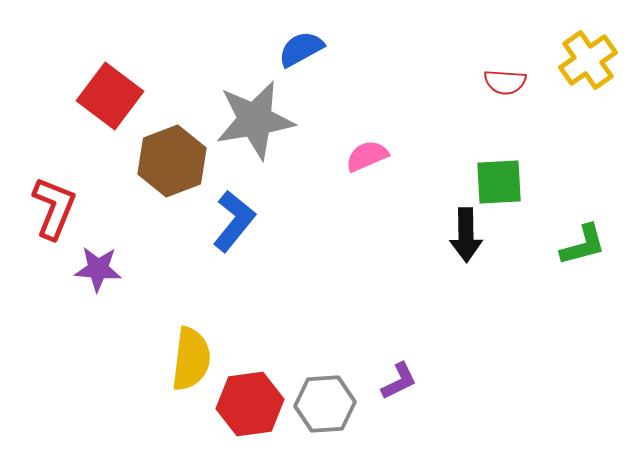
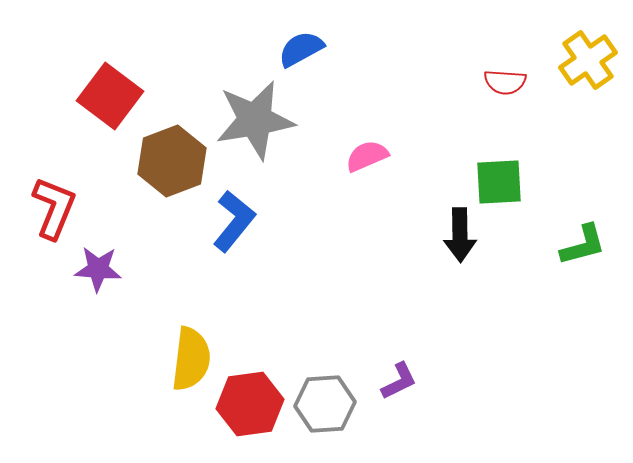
black arrow: moved 6 px left
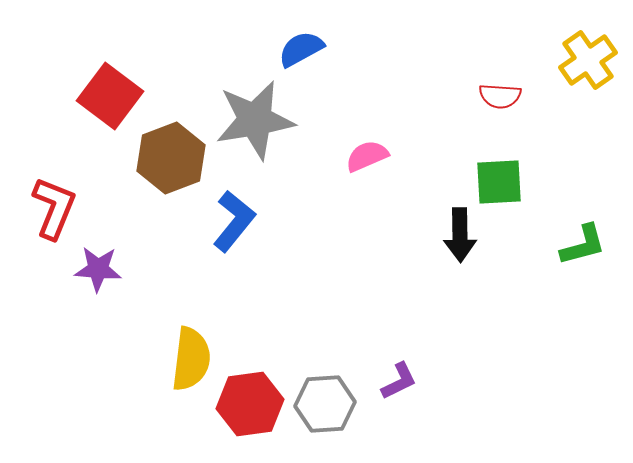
red semicircle: moved 5 px left, 14 px down
brown hexagon: moved 1 px left, 3 px up
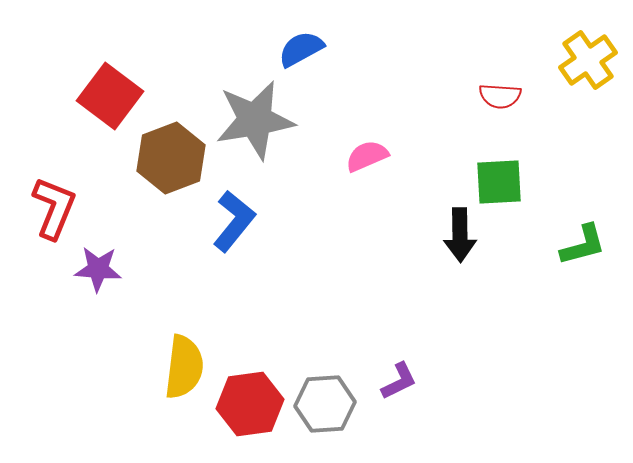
yellow semicircle: moved 7 px left, 8 px down
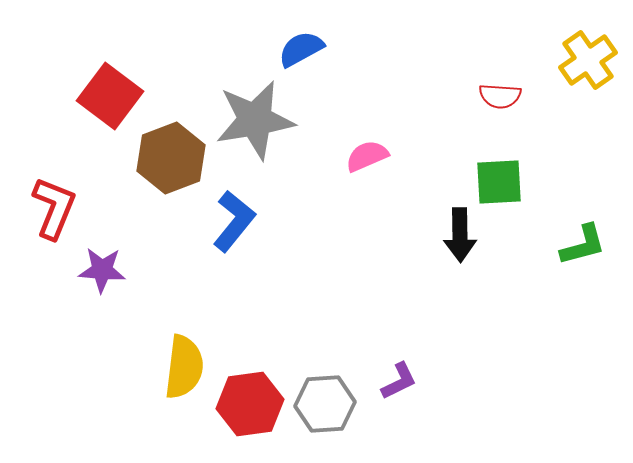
purple star: moved 4 px right, 1 px down
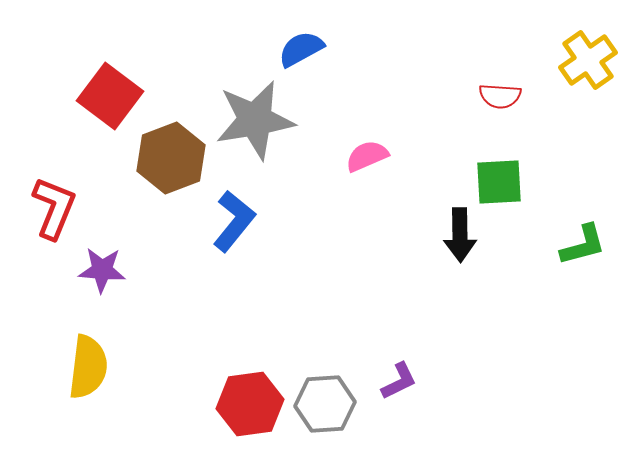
yellow semicircle: moved 96 px left
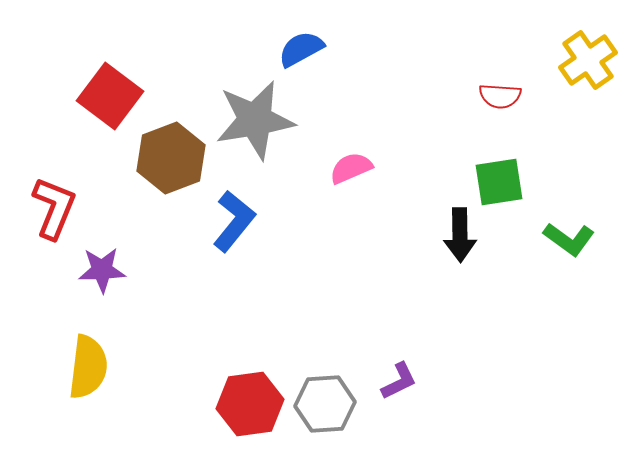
pink semicircle: moved 16 px left, 12 px down
green square: rotated 6 degrees counterclockwise
green L-shape: moved 14 px left, 6 px up; rotated 51 degrees clockwise
purple star: rotated 6 degrees counterclockwise
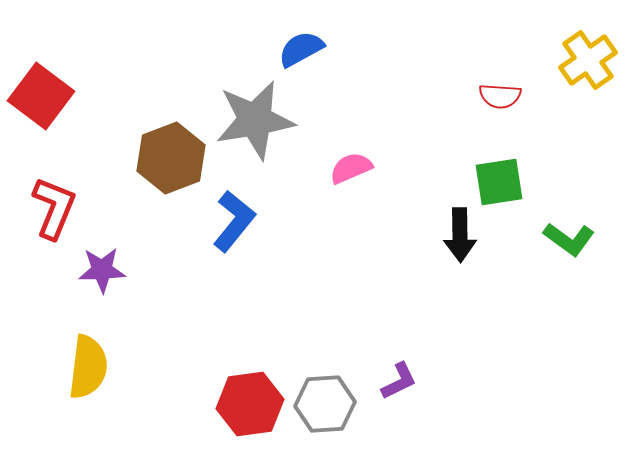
red square: moved 69 px left
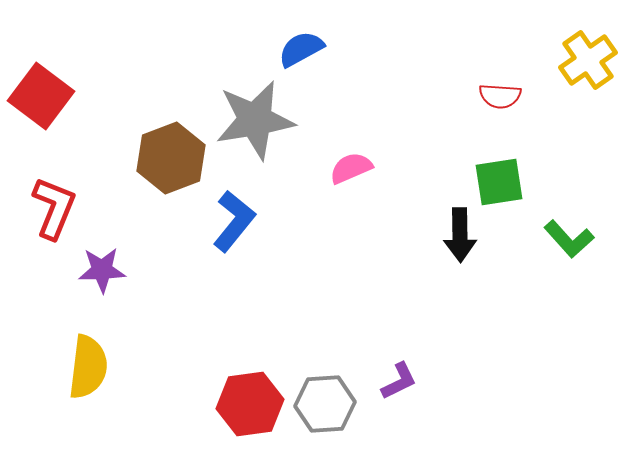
green L-shape: rotated 12 degrees clockwise
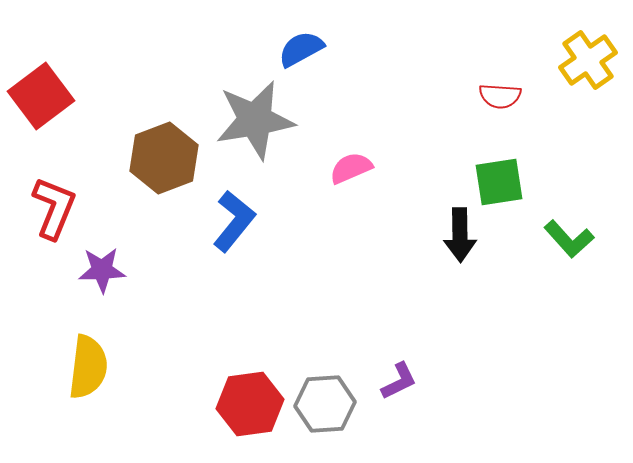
red square: rotated 16 degrees clockwise
brown hexagon: moved 7 px left
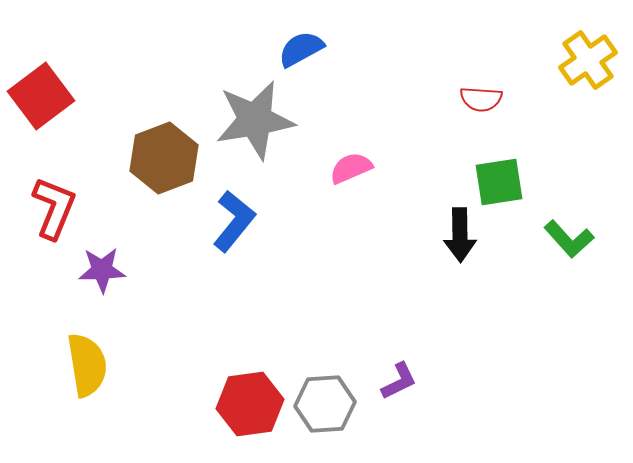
red semicircle: moved 19 px left, 3 px down
yellow semicircle: moved 1 px left, 2 px up; rotated 16 degrees counterclockwise
